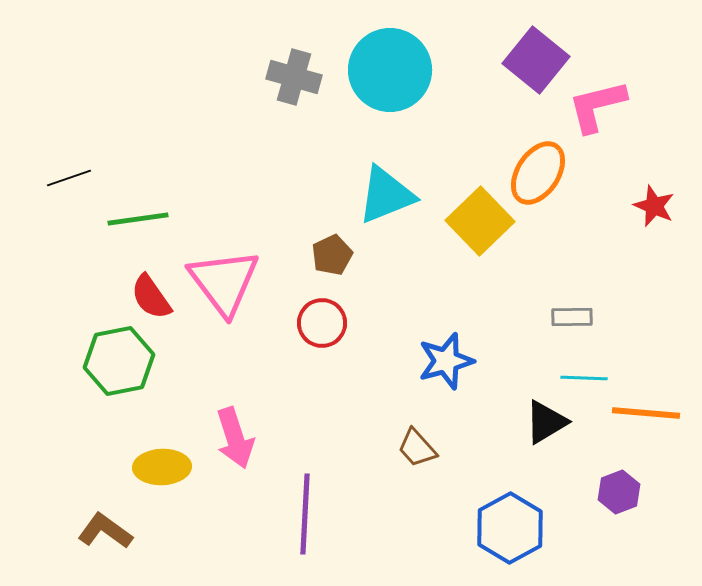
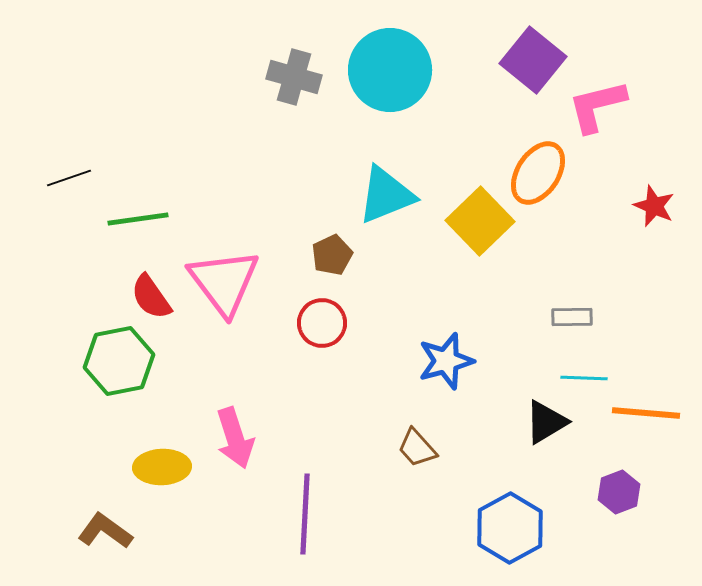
purple square: moved 3 px left
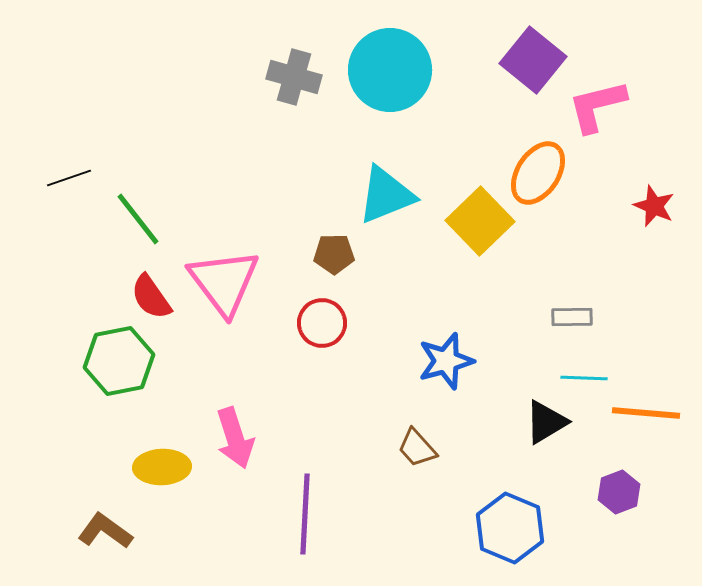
green line: rotated 60 degrees clockwise
brown pentagon: moved 2 px right, 1 px up; rotated 24 degrees clockwise
blue hexagon: rotated 8 degrees counterclockwise
